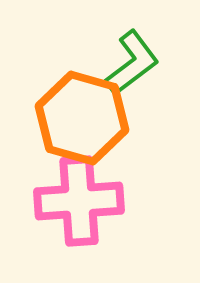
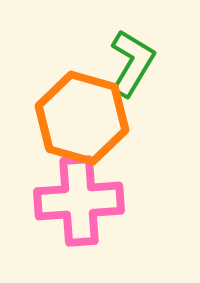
green L-shape: rotated 22 degrees counterclockwise
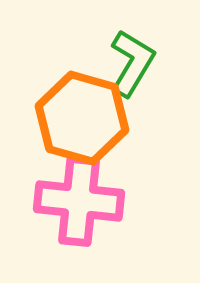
pink cross: rotated 10 degrees clockwise
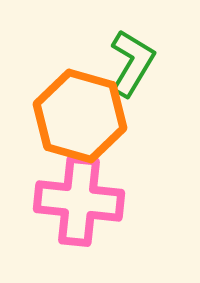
orange hexagon: moved 2 px left, 2 px up
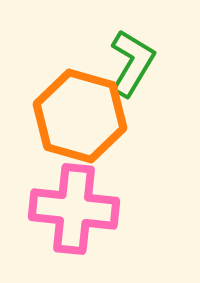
pink cross: moved 5 px left, 8 px down
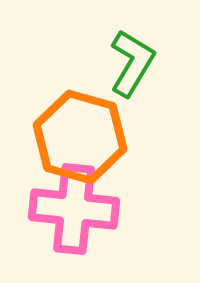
orange hexagon: moved 21 px down
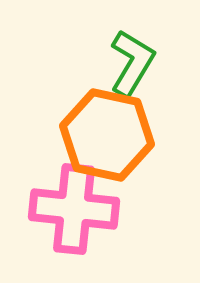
orange hexagon: moved 27 px right, 2 px up; rotated 4 degrees counterclockwise
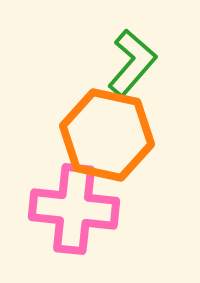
green L-shape: rotated 10 degrees clockwise
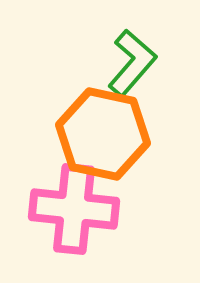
orange hexagon: moved 4 px left, 1 px up
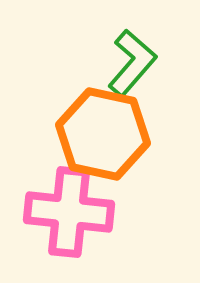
pink cross: moved 5 px left, 3 px down
